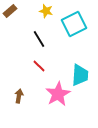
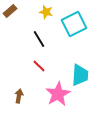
yellow star: moved 1 px down
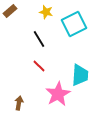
brown arrow: moved 7 px down
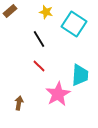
cyan square: rotated 30 degrees counterclockwise
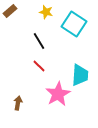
black line: moved 2 px down
brown arrow: moved 1 px left
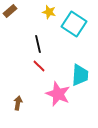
yellow star: moved 3 px right
black line: moved 1 px left, 3 px down; rotated 18 degrees clockwise
pink star: rotated 20 degrees counterclockwise
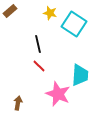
yellow star: moved 1 px right, 1 px down
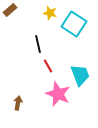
brown rectangle: moved 1 px up
red line: moved 9 px right; rotated 16 degrees clockwise
cyan trapezoid: rotated 25 degrees counterclockwise
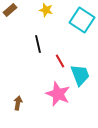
yellow star: moved 4 px left, 3 px up
cyan square: moved 8 px right, 4 px up
red line: moved 12 px right, 5 px up
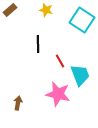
black line: rotated 12 degrees clockwise
pink star: rotated 10 degrees counterclockwise
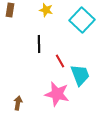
brown rectangle: rotated 40 degrees counterclockwise
cyan square: rotated 10 degrees clockwise
black line: moved 1 px right
pink star: moved 1 px left
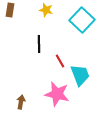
brown arrow: moved 3 px right, 1 px up
